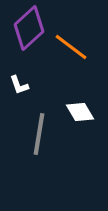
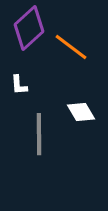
white L-shape: rotated 15 degrees clockwise
white diamond: moved 1 px right
gray line: rotated 9 degrees counterclockwise
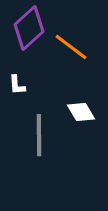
white L-shape: moved 2 px left
gray line: moved 1 px down
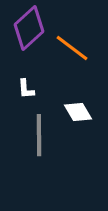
orange line: moved 1 px right, 1 px down
white L-shape: moved 9 px right, 4 px down
white diamond: moved 3 px left
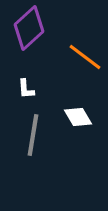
orange line: moved 13 px right, 9 px down
white diamond: moved 5 px down
gray line: moved 6 px left; rotated 9 degrees clockwise
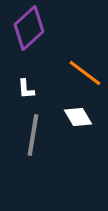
orange line: moved 16 px down
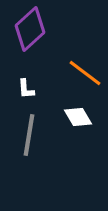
purple diamond: moved 1 px right, 1 px down
gray line: moved 4 px left
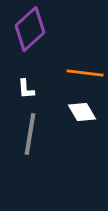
orange line: rotated 30 degrees counterclockwise
white diamond: moved 4 px right, 5 px up
gray line: moved 1 px right, 1 px up
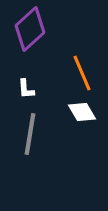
orange line: moved 3 px left; rotated 60 degrees clockwise
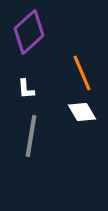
purple diamond: moved 1 px left, 3 px down
gray line: moved 1 px right, 2 px down
